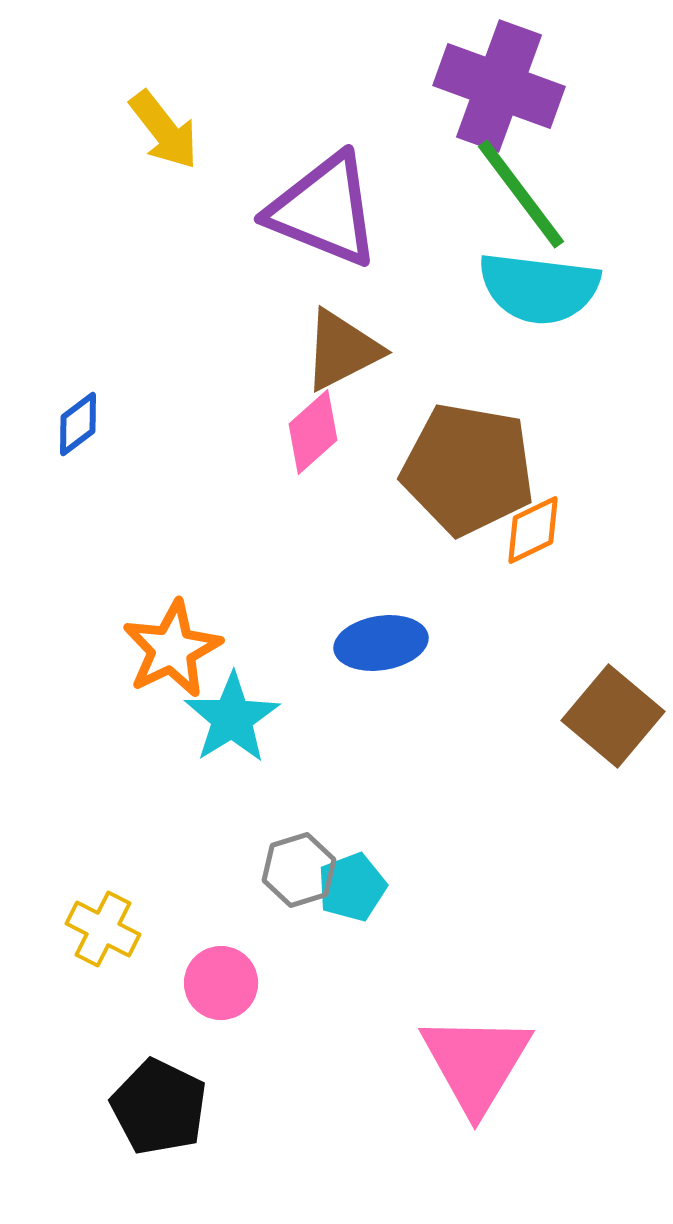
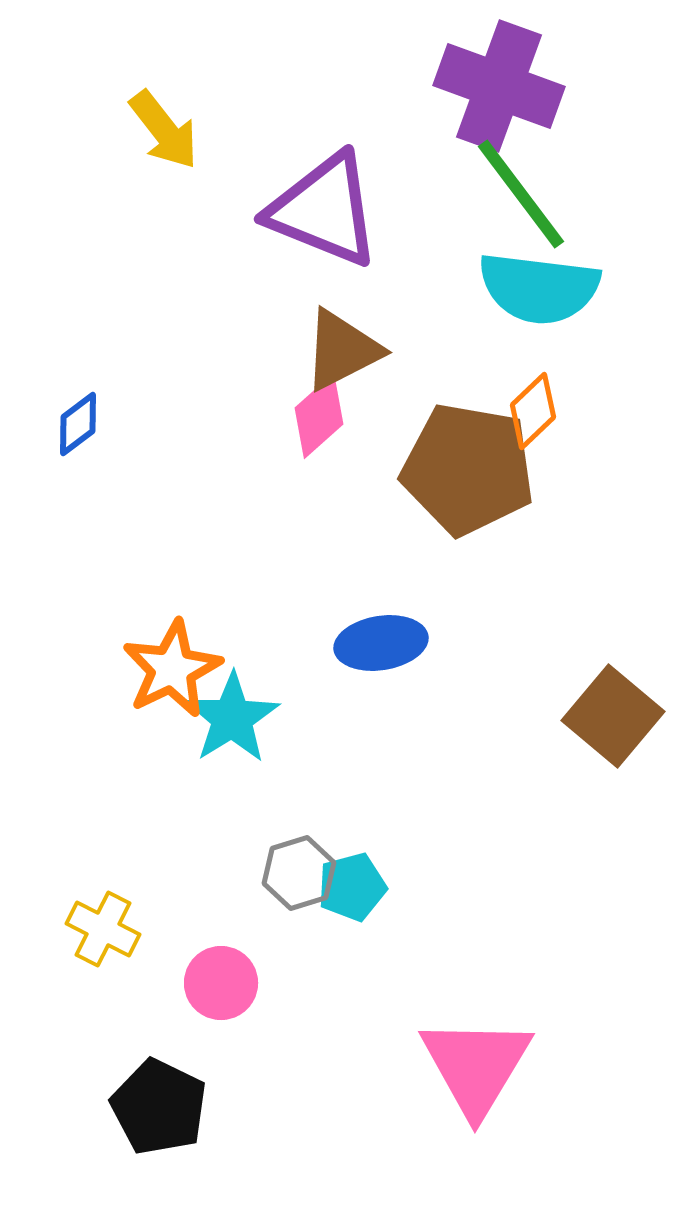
pink diamond: moved 6 px right, 16 px up
orange diamond: moved 119 px up; rotated 18 degrees counterclockwise
orange star: moved 20 px down
gray hexagon: moved 3 px down
cyan pentagon: rotated 6 degrees clockwise
pink triangle: moved 3 px down
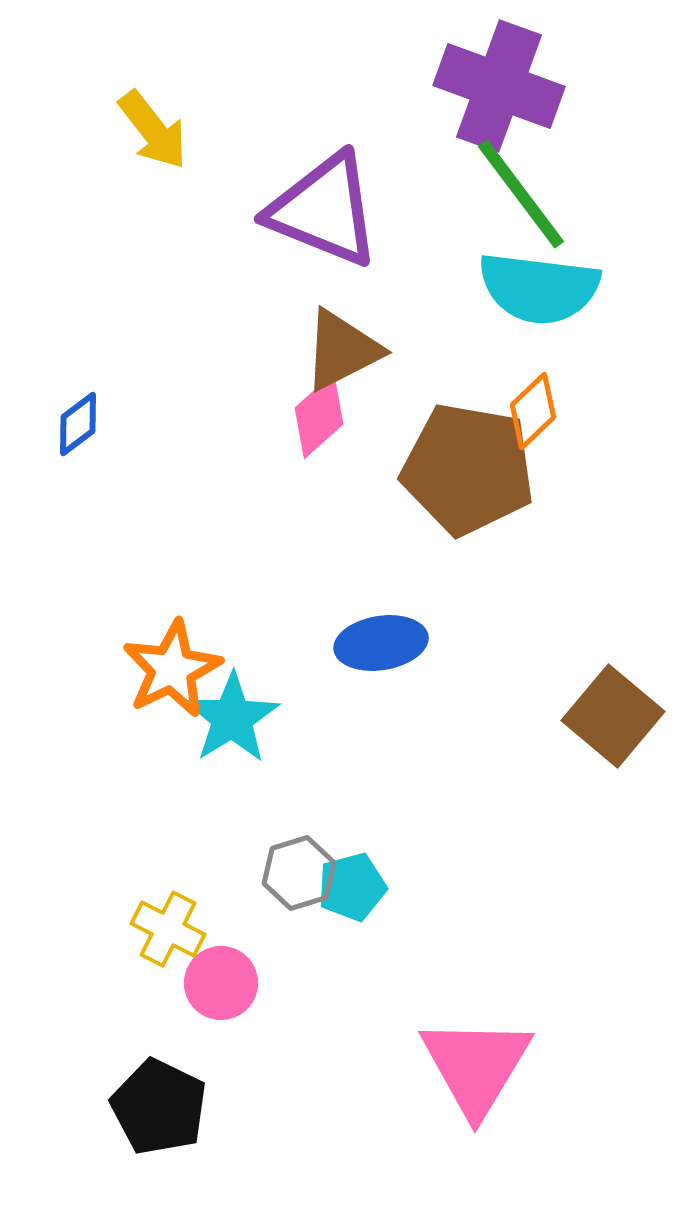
yellow arrow: moved 11 px left
yellow cross: moved 65 px right
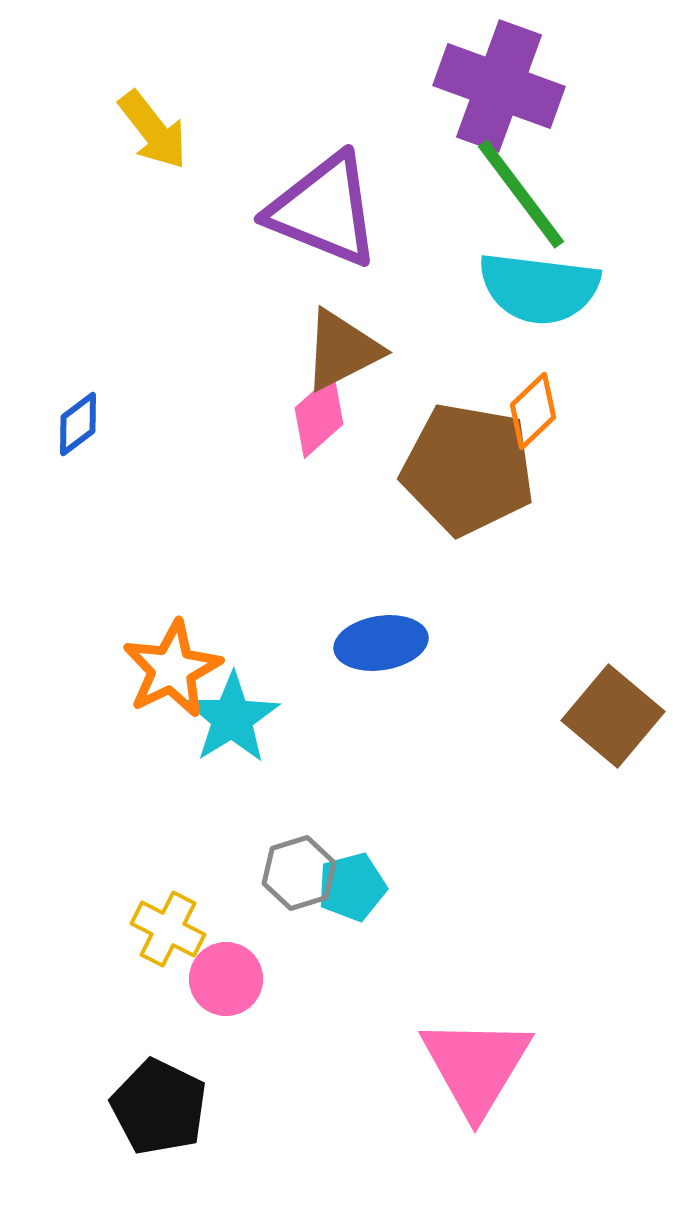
pink circle: moved 5 px right, 4 px up
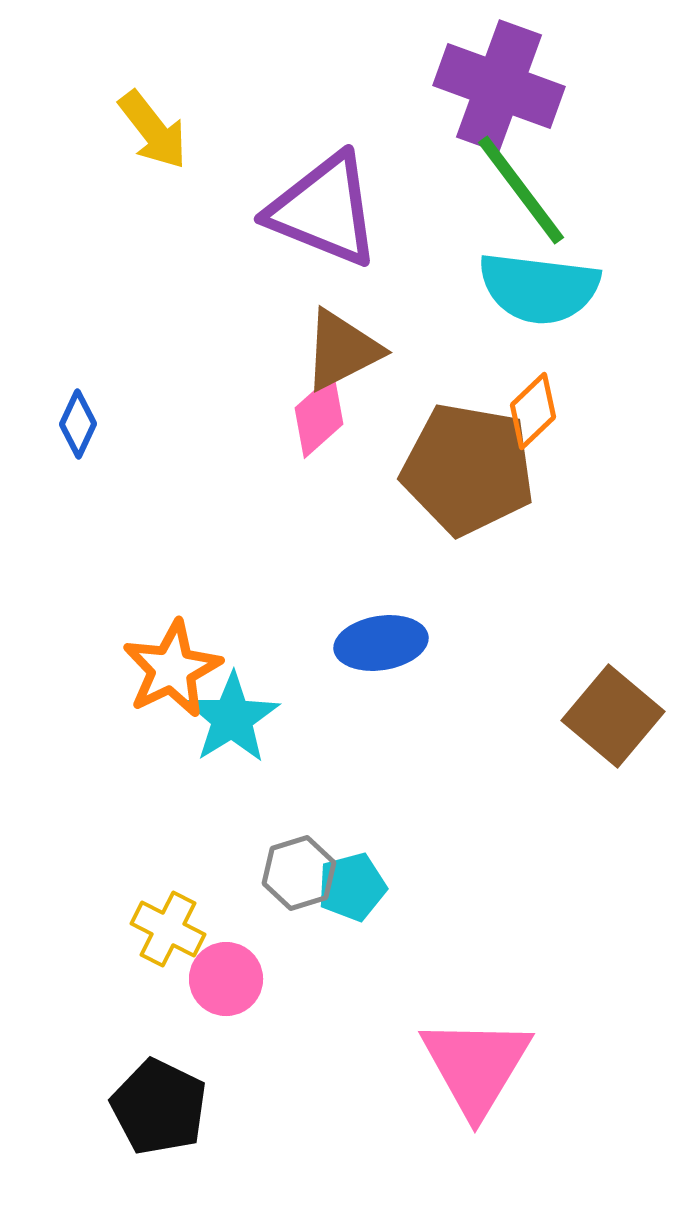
green line: moved 4 px up
blue diamond: rotated 28 degrees counterclockwise
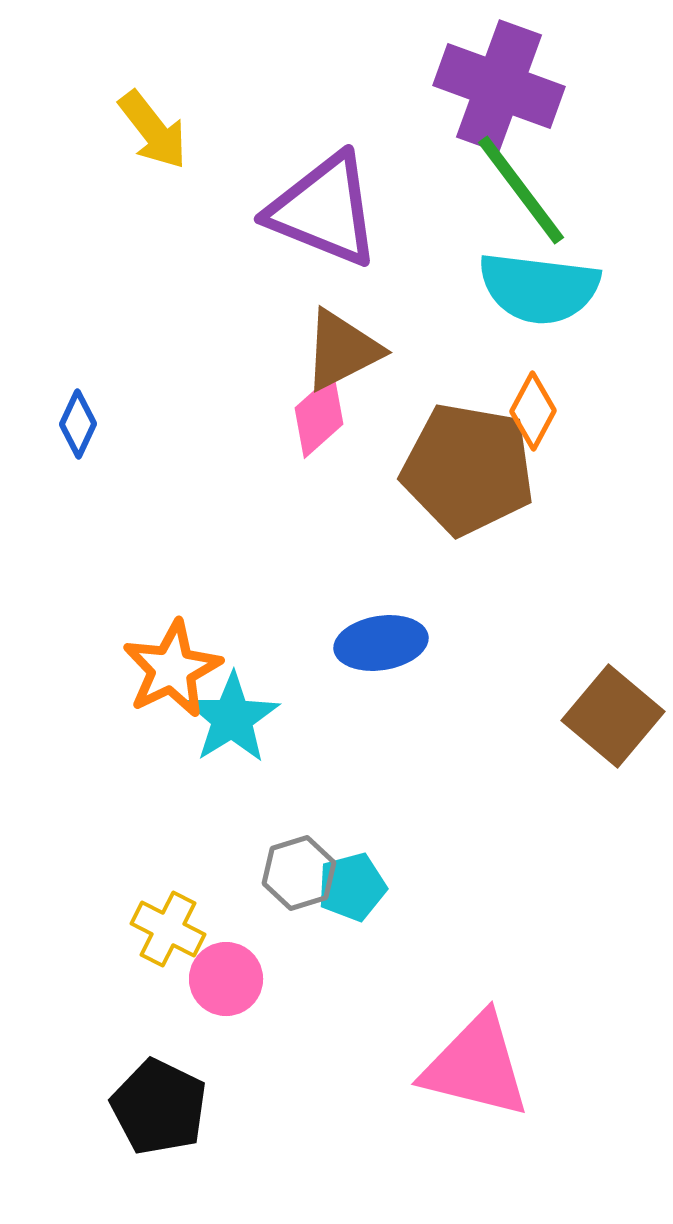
orange diamond: rotated 18 degrees counterclockwise
pink triangle: rotated 47 degrees counterclockwise
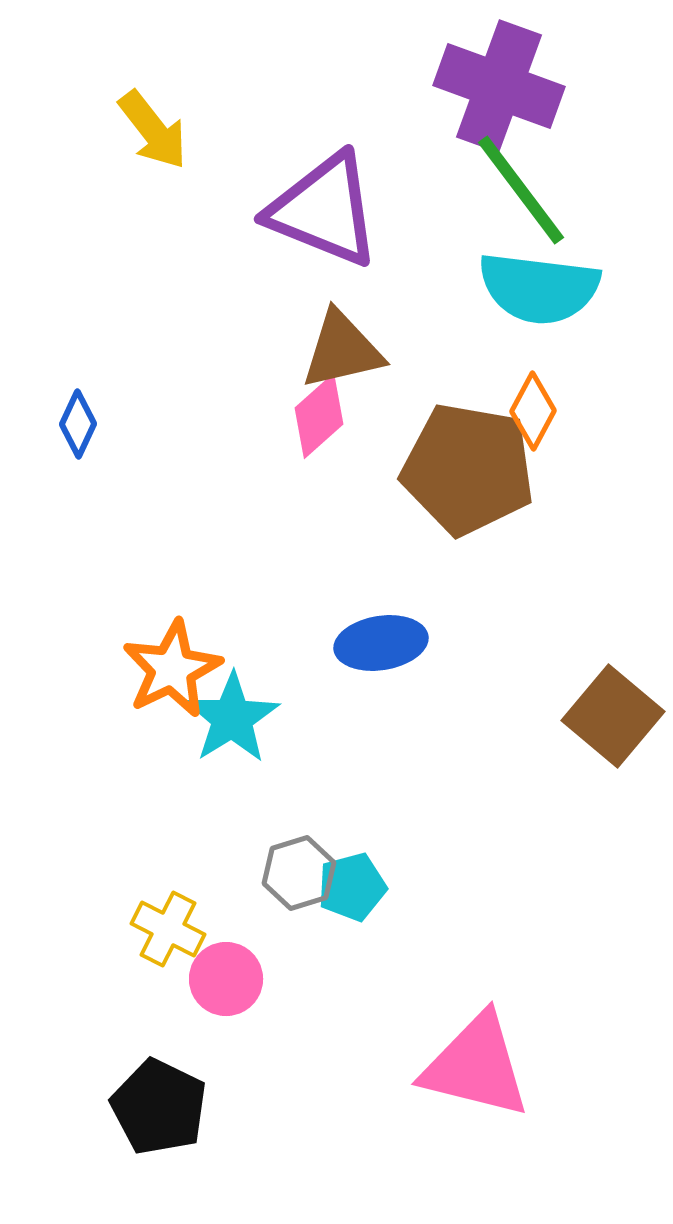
brown triangle: rotated 14 degrees clockwise
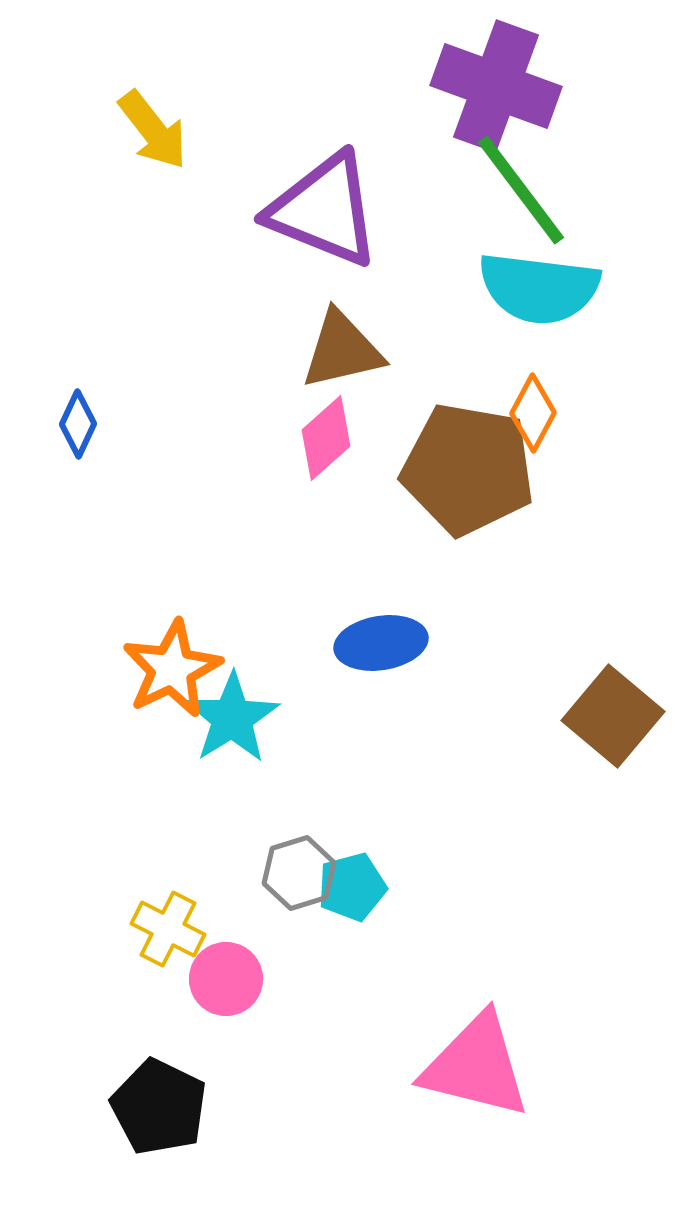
purple cross: moved 3 px left
orange diamond: moved 2 px down
pink diamond: moved 7 px right, 22 px down
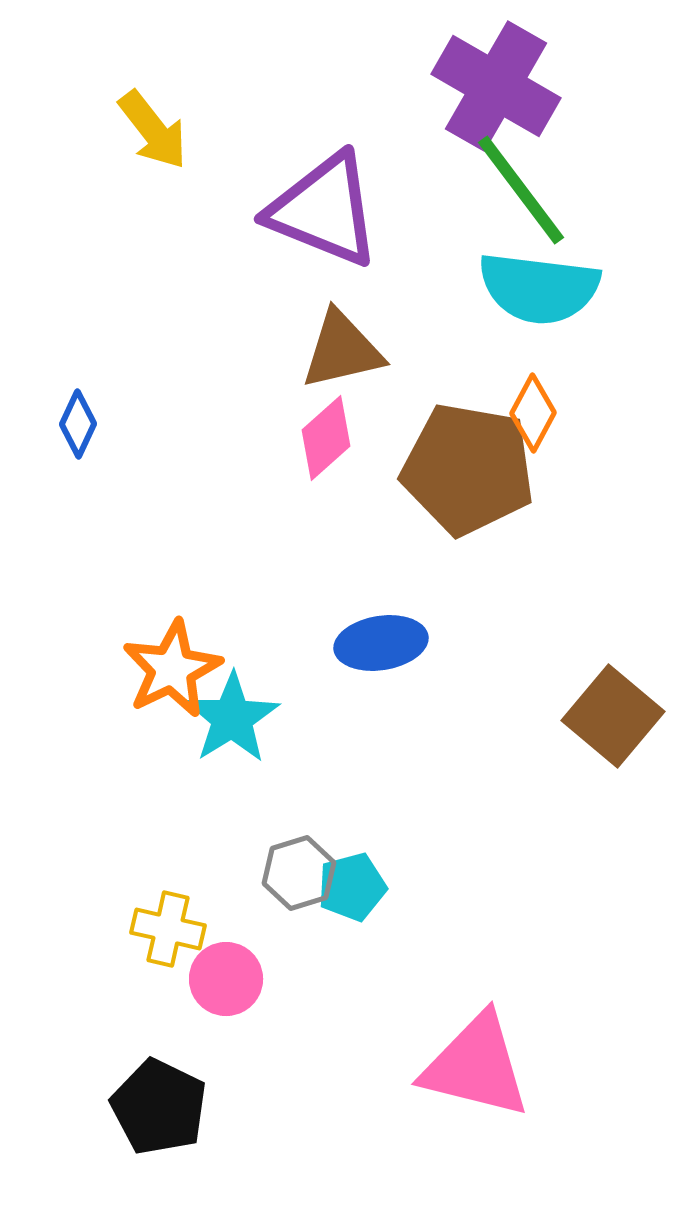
purple cross: rotated 10 degrees clockwise
yellow cross: rotated 14 degrees counterclockwise
